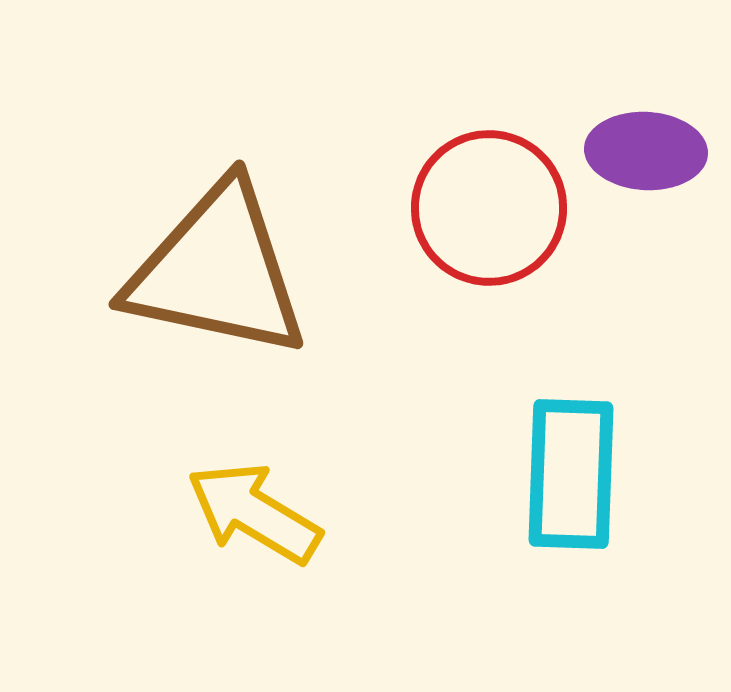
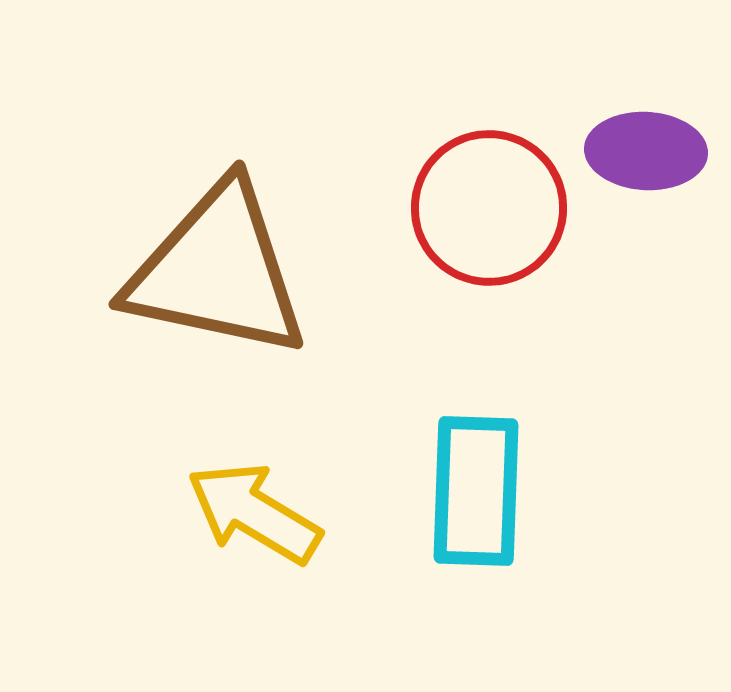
cyan rectangle: moved 95 px left, 17 px down
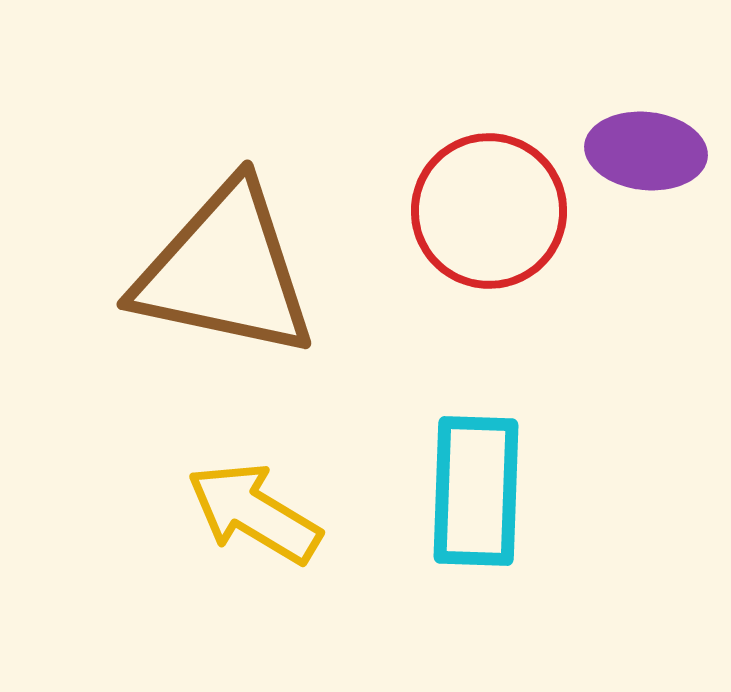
purple ellipse: rotated 3 degrees clockwise
red circle: moved 3 px down
brown triangle: moved 8 px right
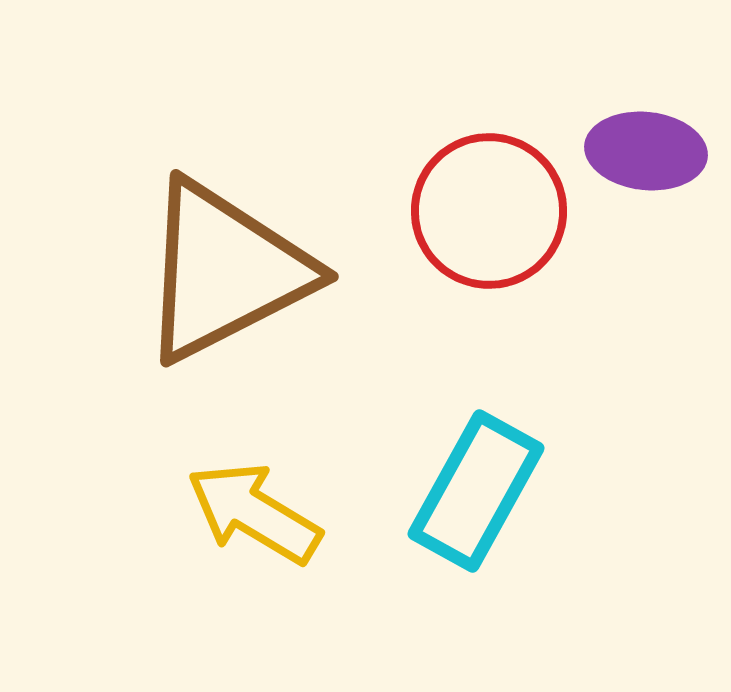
brown triangle: rotated 39 degrees counterclockwise
cyan rectangle: rotated 27 degrees clockwise
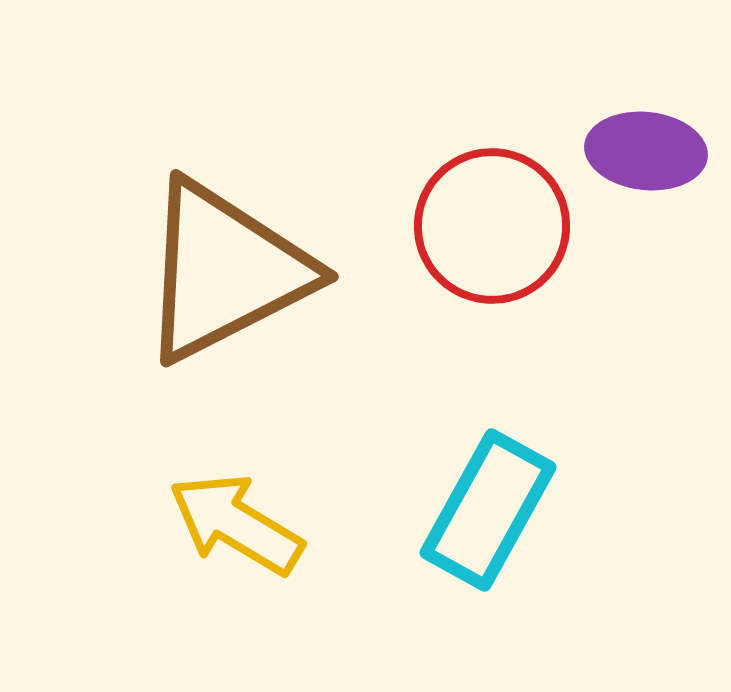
red circle: moved 3 px right, 15 px down
cyan rectangle: moved 12 px right, 19 px down
yellow arrow: moved 18 px left, 11 px down
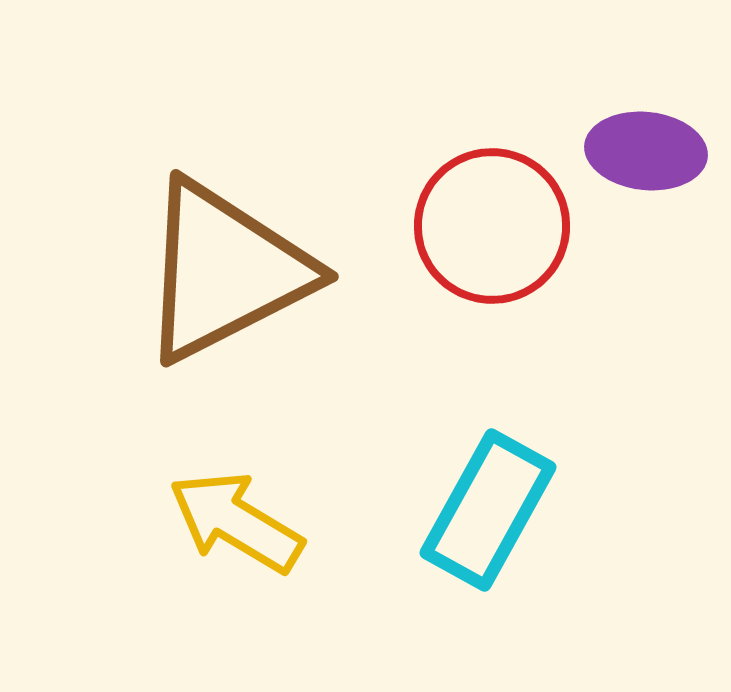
yellow arrow: moved 2 px up
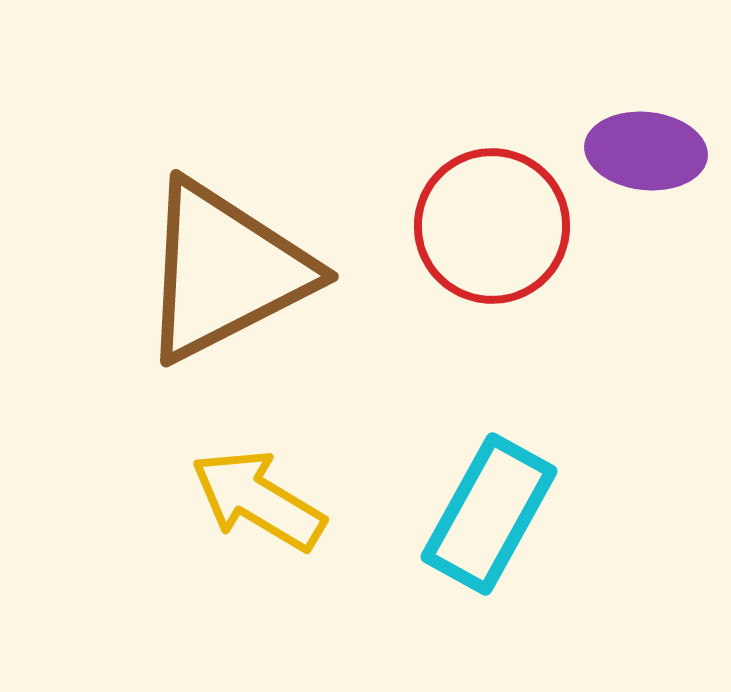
cyan rectangle: moved 1 px right, 4 px down
yellow arrow: moved 22 px right, 22 px up
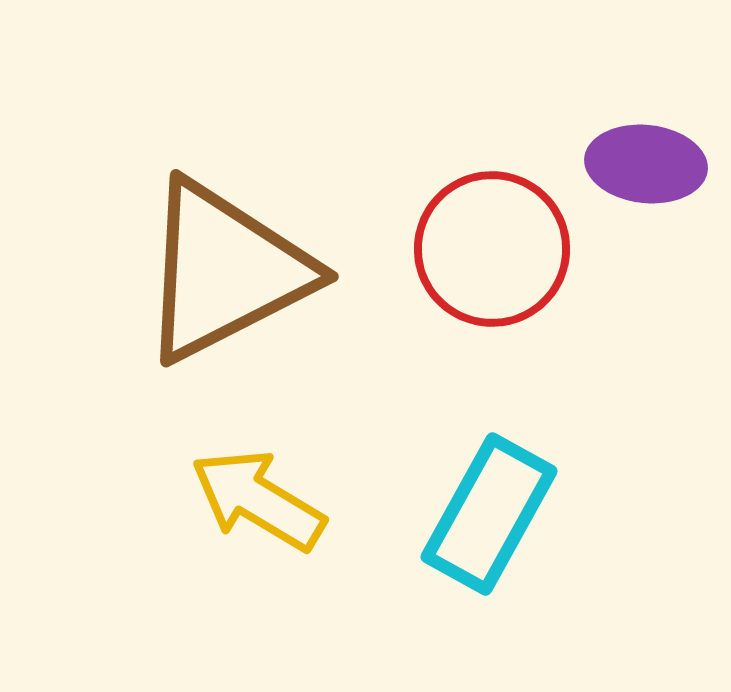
purple ellipse: moved 13 px down
red circle: moved 23 px down
